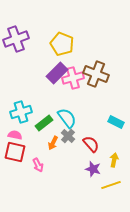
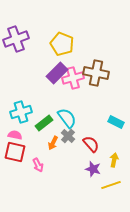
brown cross: moved 1 px up; rotated 10 degrees counterclockwise
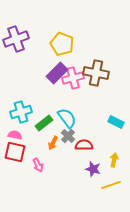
red semicircle: moved 7 px left, 1 px down; rotated 48 degrees counterclockwise
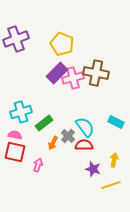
cyan semicircle: moved 18 px right, 9 px down
pink arrow: rotated 136 degrees counterclockwise
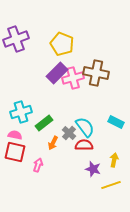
gray cross: moved 1 px right, 3 px up
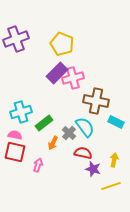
brown cross: moved 28 px down
red semicircle: moved 1 px left, 8 px down; rotated 12 degrees clockwise
yellow line: moved 1 px down
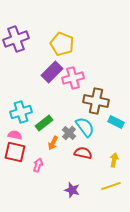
purple rectangle: moved 5 px left, 1 px up
purple star: moved 21 px left, 21 px down
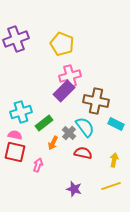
purple rectangle: moved 12 px right, 19 px down
pink cross: moved 3 px left, 2 px up
cyan rectangle: moved 2 px down
purple star: moved 2 px right, 1 px up
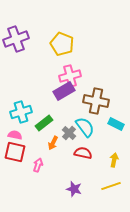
purple rectangle: rotated 15 degrees clockwise
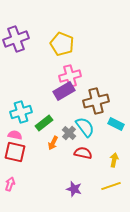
brown cross: rotated 25 degrees counterclockwise
pink arrow: moved 28 px left, 19 px down
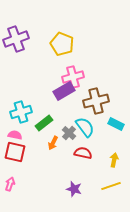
pink cross: moved 3 px right, 1 px down
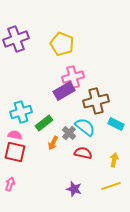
cyan semicircle: rotated 15 degrees counterclockwise
